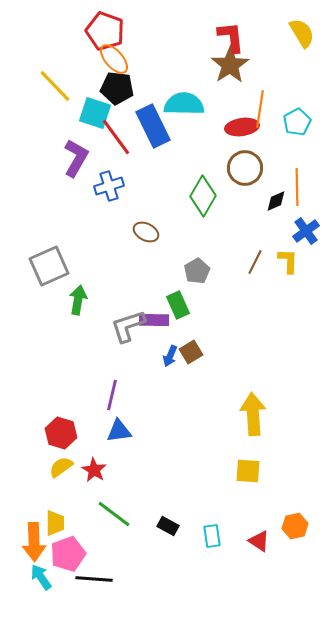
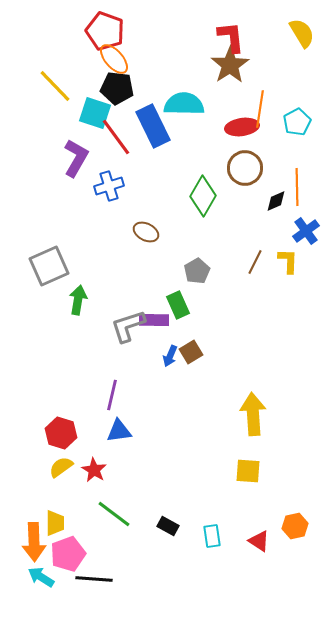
cyan arrow at (41, 577): rotated 24 degrees counterclockwise
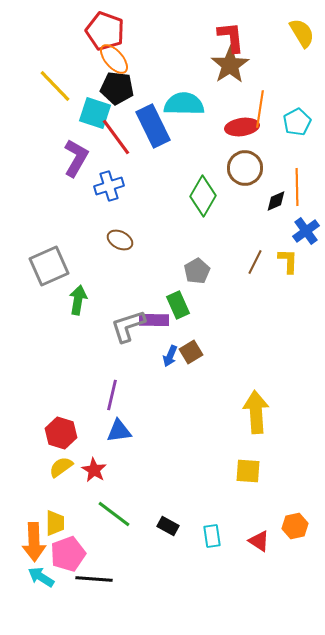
brown ellipse at (146, 232): moved 26 px left, 8 px down
yellow arrow at (253, 414): moved 3 px right, 2 px up
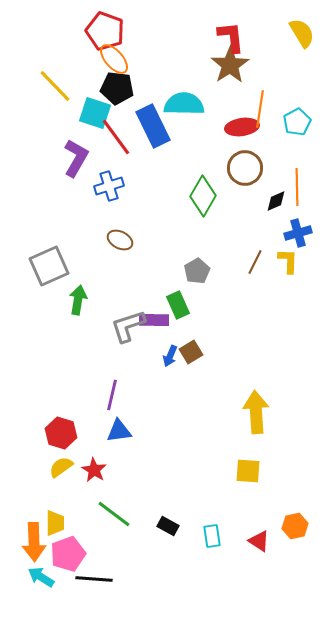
blue cross at (306, 231): moved 8 px left, 2 px down; rotated 20 degrees clockwise
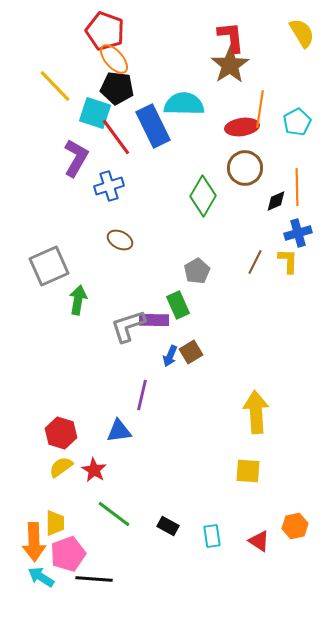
purple line at (112, 395): moved 30 px right
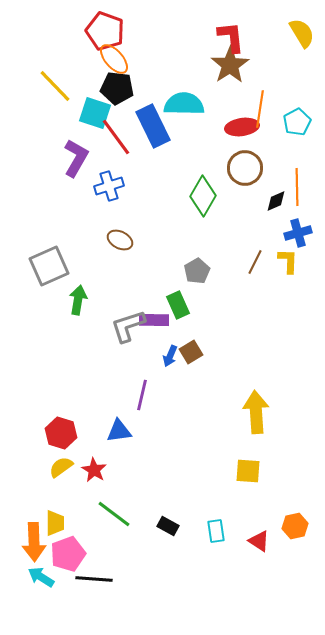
cyan rectangle at (212, 536): moved 4 px right, 5 px up
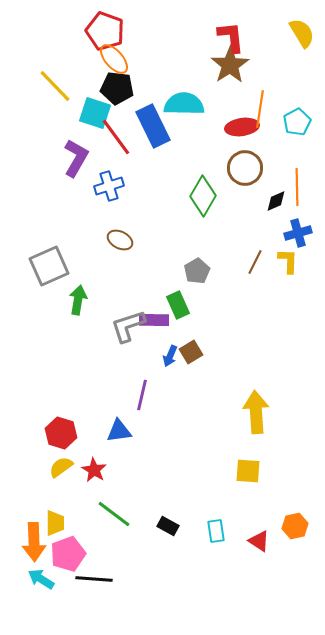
cyan arrow at (41, 577): moved 2 px down
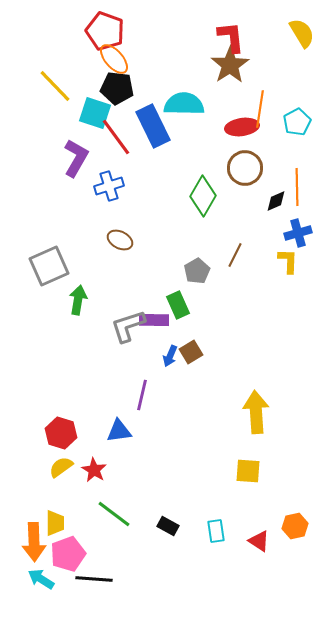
brown line at (255, 262): moved 20 px left, 7 px up
